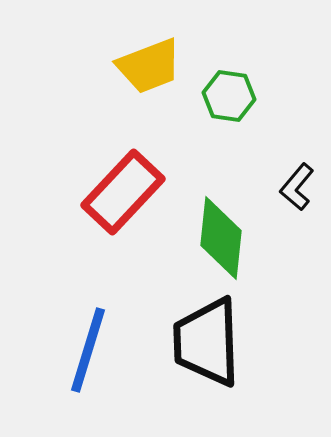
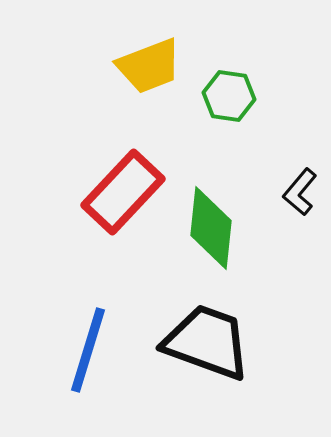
black L-shape: moved 3 px right, 5 px down
green diamond: moved 10 px left, 10 px up
black trapezoid: rotated 112 degrees clockwise
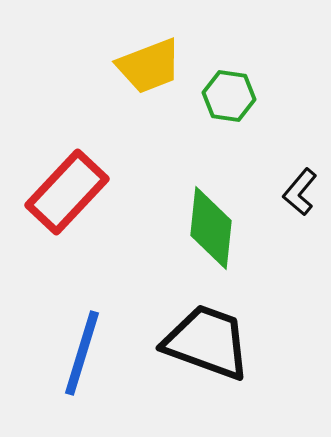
red rectangle: moved 56 px left
blue line: moved 6 px left, 3 px down
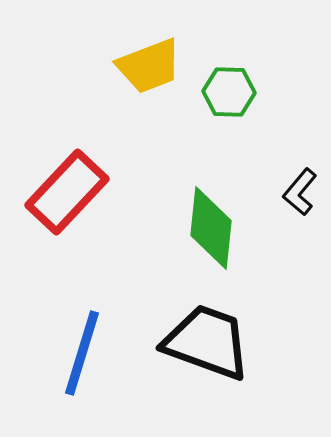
green hexagon: moved 4 px up; rotated 6 degrees counterclockwise
